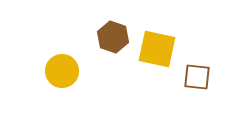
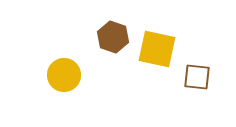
yellow circle: moved 2 px right, 4 px down
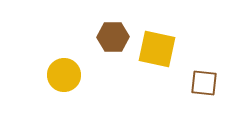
brown hexagon: rotated 20 degrees counterclockwise
brown square: moved 7 px right, 6 px down
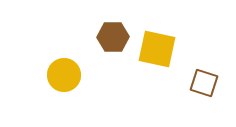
brown square: rotated 12 degrees clockwise
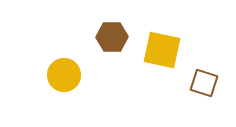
brown hexagon: moved 1 px left
yellow square: moved 5 px right, 1 px down
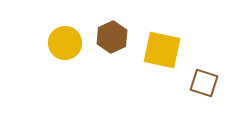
brown hexagon: rotated 24 degrees counterclockwise
yellow circle: moved 1 px right, 32 px up
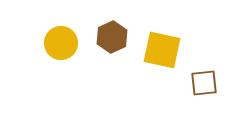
yellow circle: moved 4 px left
brown square: rotated 24 degrees counterclockwise
